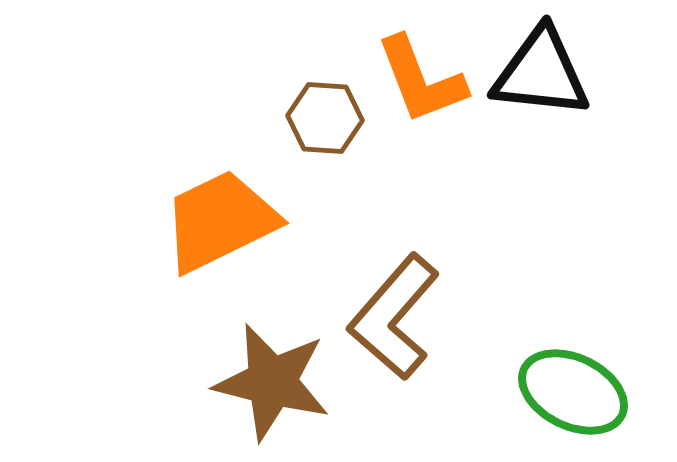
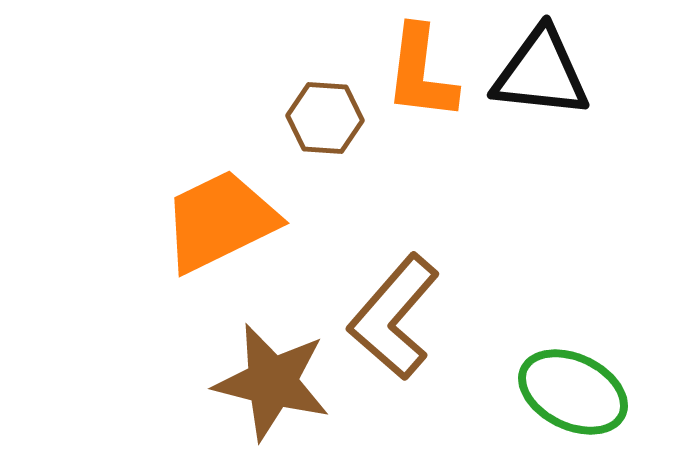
orange L-shape: moved 7 px up; rotated 28 degrees clockwise
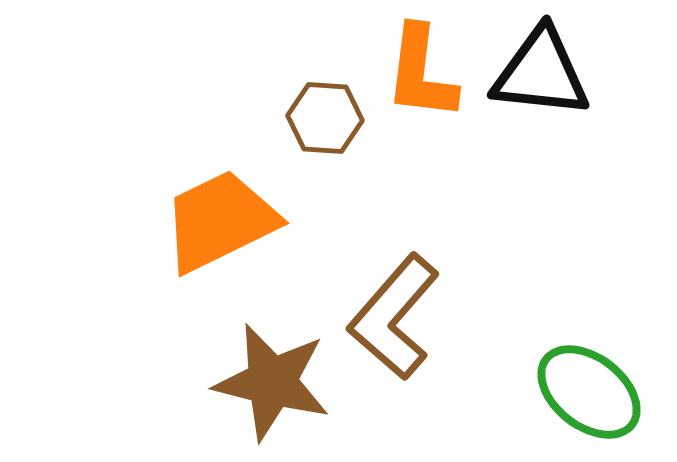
green ellipse: moved 16 px right; rotated 12 degrees clockwise
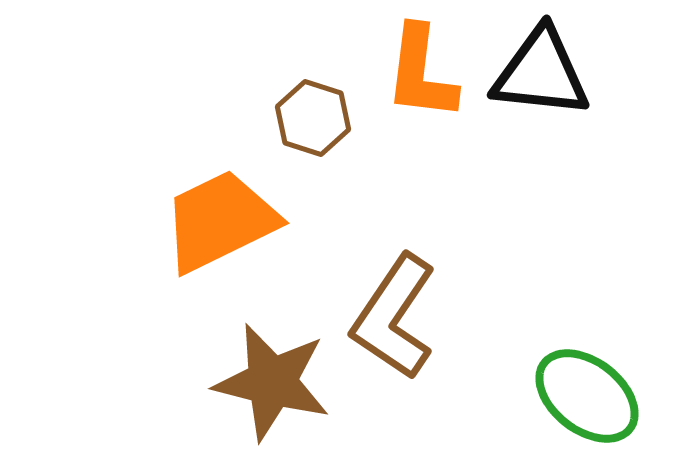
brown hexagon: moved 12 px left; rotated 14 degrees clockwise
brown L-shape: rotated 7 degrees counterclockwise
green ellipse: moved 2 px left, 4 px down
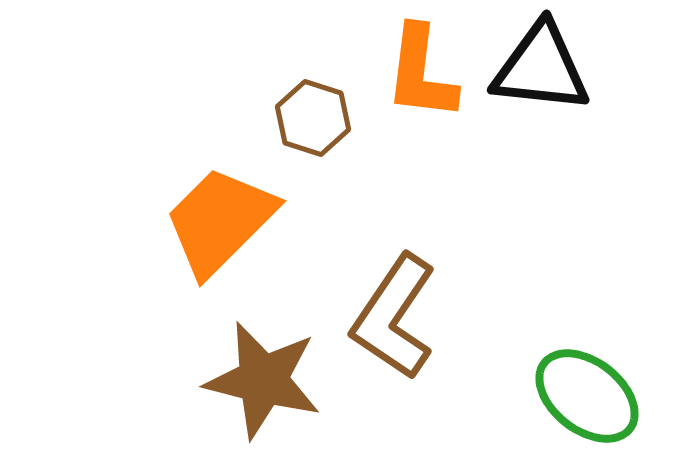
black triangle: moved 5 px up
orange trapezoid: rotated 19 degrees counterclockwise
brown star: moved 9 px left, 2 px up
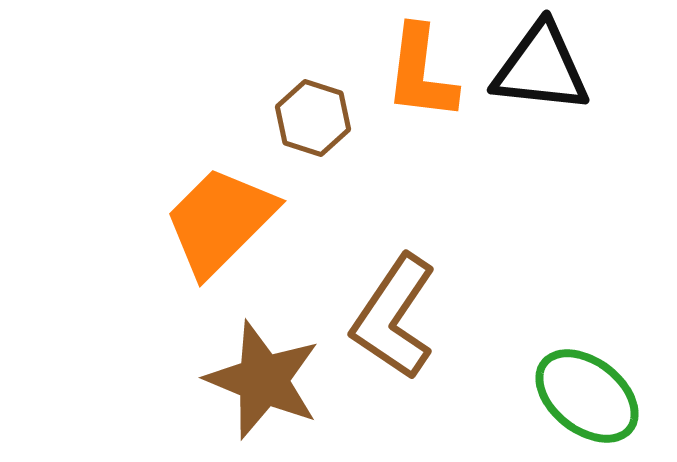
brown star: rotated 8 degrees clockwise
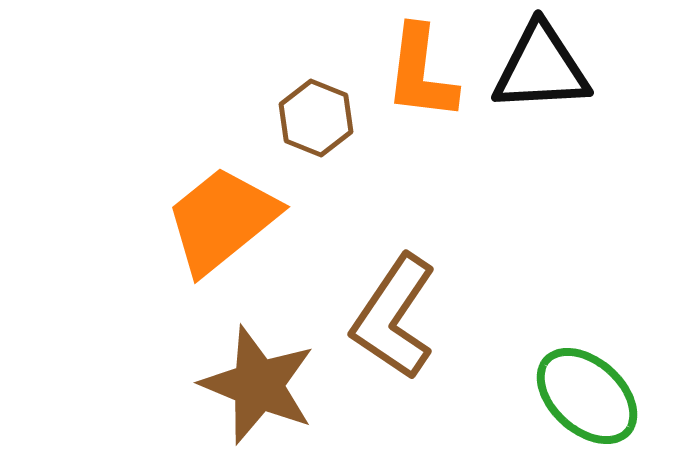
black triangle: rotated 9 degrees counterclockwise
brown hexagon: moved 3 px right; rotated 4 degrees clockwise
orange trapezoid: moved 2 px right, 1 px up; rotated 6 degrees clockwise
brown star: moved 5 px left, 5 px down
green ellipse: rotated 4 degrees clockwise
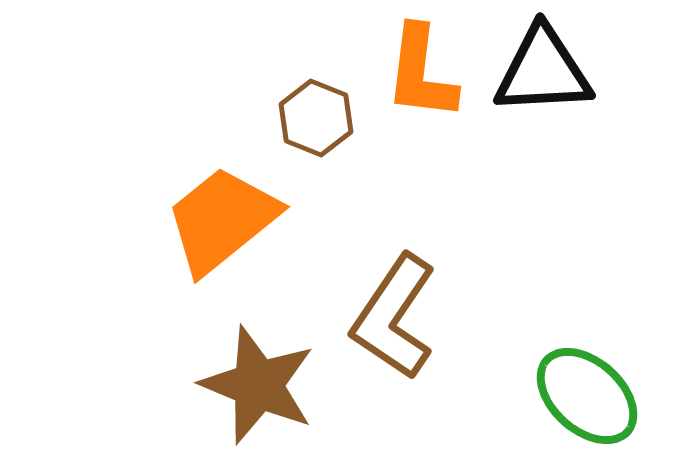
black triangle: moved 2 px right, 3 px down
